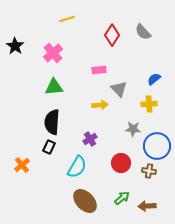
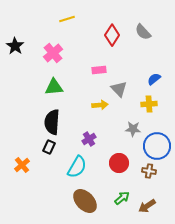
purple cross: moved 1 px left
red circle: moved 2 px left
brown arrow: rotated 30 degrees counterclockwise
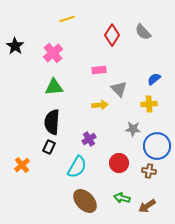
green arrow: rotated 126 degrees counterclockwise
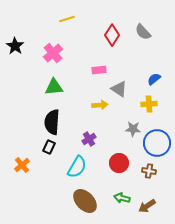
gray triangle: rotated 12 degrees counterclockwise
blue circle: moved 3 px up
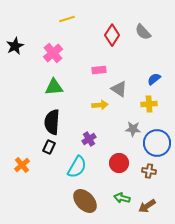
black star: rotated 12 degrees clockwise
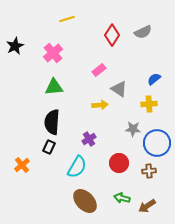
gray semicircle: rotated 72 degrees counterclockwise
pink rectangle: rotated 32 degrees counterclockwise
brown cross: rotated 16 degrees counterclockwise
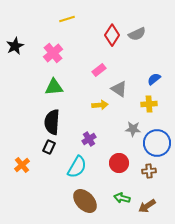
gray semicircle: moved 6 px left, 2 px down
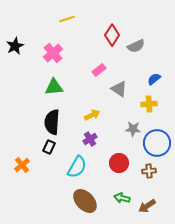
gray semicircle: moved 1 px left, 12 px down
yellow arrow: moved 8 px left, 10 px down; rotated 21 degrees counterclockwise
purple cross: moved 1 px right
